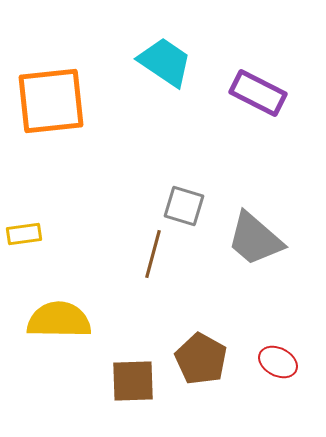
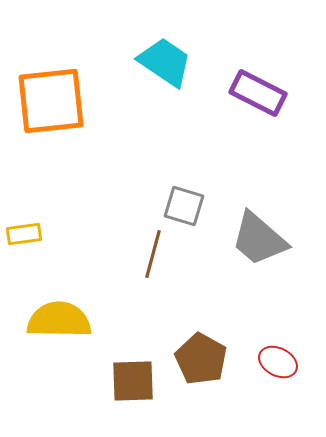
gray trapezoid: moved 4 px right
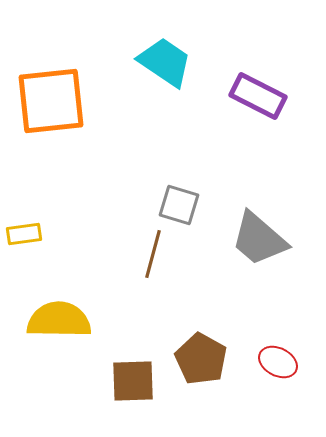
purple rectangle: moved 3 px down
gray square: moved 5 px left, 1 px up
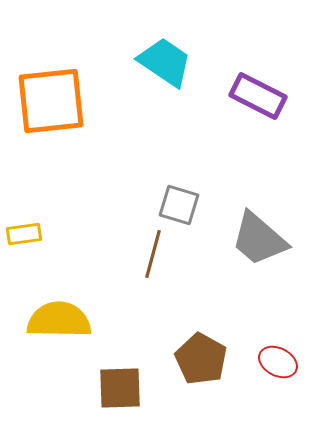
brown square: moved 13 px left, 7 px down
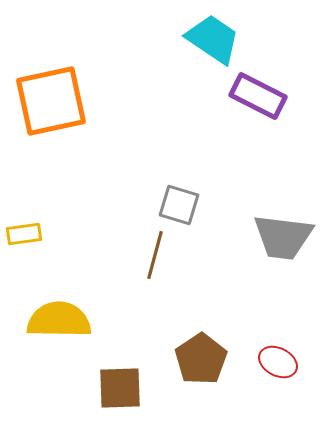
cyan trapezoid: moved 48 px right, 23 px up
orange square: rotated 6 degrees counterclockwise
gray trapezoid: moved 24 px right, 2 px up; rotated 34 degrees counterclockwise
brown line: moved 2 px right, 1 px down
brown pentagon: rotated 9 degrees clockwise
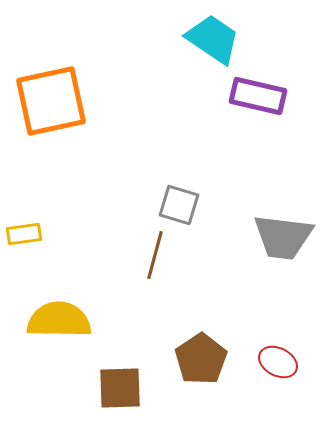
purple rectangle: rotated 14 degrees counterclockwise
